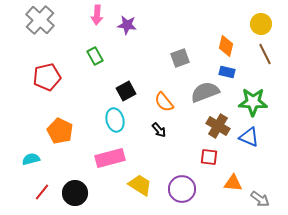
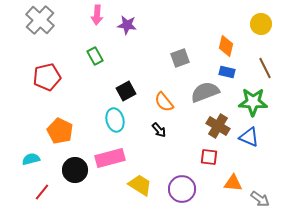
brown line: moved 14 px down
black circle: moved 23 px up
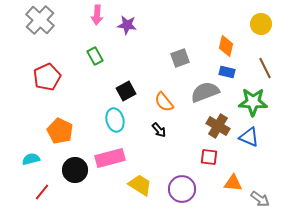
red pentagon: rotated 12 degrees counterclockwise
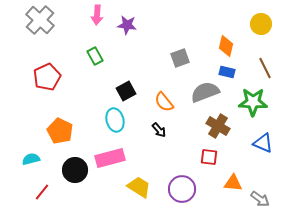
blue triangle: moved 14 px right, 6 px down
yellow trapezoid: moved 1 px left, 2 px down
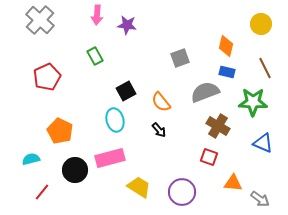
orange semicircle: moved 3 px left
red square: rotated 12 degrees clockwise
purple circle: moved 3 px down
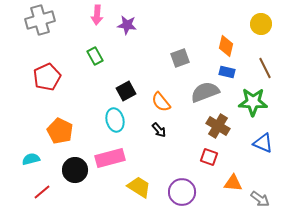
gray cross: rotated 32 degrees clockwise
red line: rotated 12 degrees clockwise
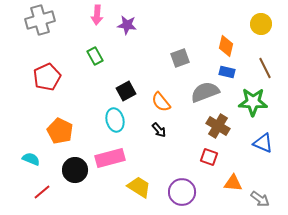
cyan semicircle: rotated 36 degrees clockwise
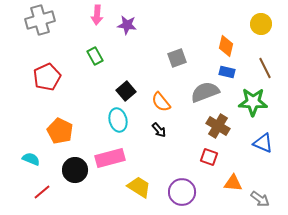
gray square: moved 3 px left
black square: rotated 12 degrees counterclockwise
cyan ellipse: moved 3 px right
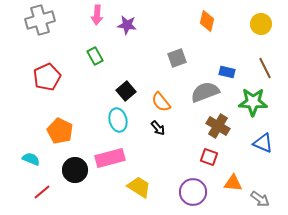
orange diamond: moved 19 px left, 25 px up
black arrow: moved 1 px left, 2 px up
purple circle: moved 11 px right
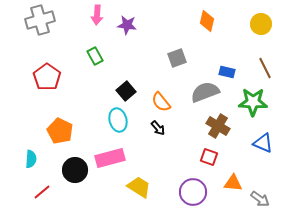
red pentagon: rotated 12 degrees counterclockwise
cyan semicircle: rotated 72 degrees clockwise
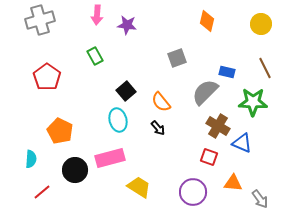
gray semicircle: rotated 24 degrees counterclockwise
blue triangle: moved 21 px left
gray arrow: rotated 18 degrees clockwise
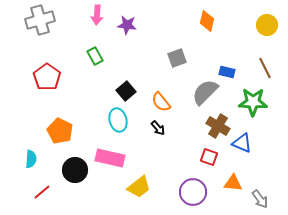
yellow circle: moved 6 px right, 1 px down
pink rectangle: rotated 28 degrees clockwise
yellow trapezoid: rotated 110 degrees clockwise
